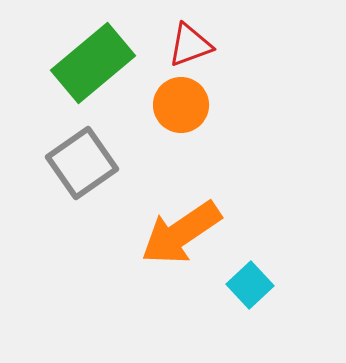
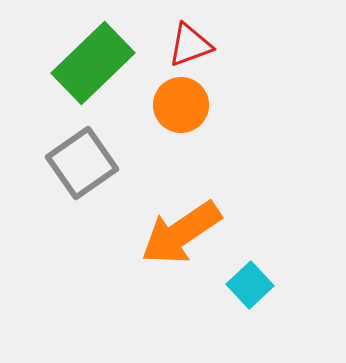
green rectangle: rotated 4 degrees counterclockwise
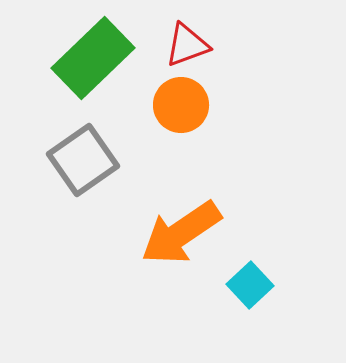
red triangle: moved 3 px left
green rectangle: moved 5 px up
gray square: moved 1 px right, 3 px up
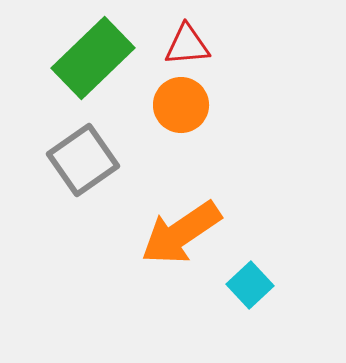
red triangle: rotated 15 degrees clockwise
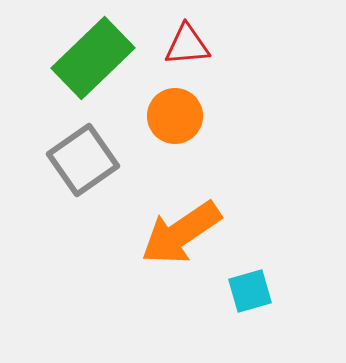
orange circle: moved 6 px left, 11 px down
cyan square: moved 6 px down; rotated 27 degrees clockwise
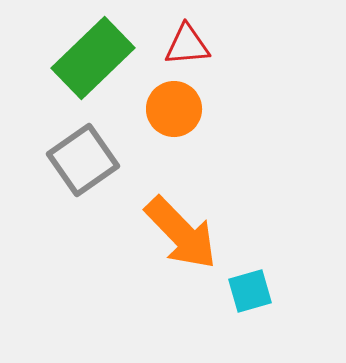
orange circle: moved 1 px left, 7 px up
orange arrow: rotated 100 degrees counterclockwise
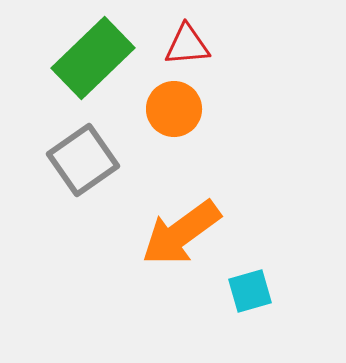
orange arrow: rotated 98 degrees clockwise
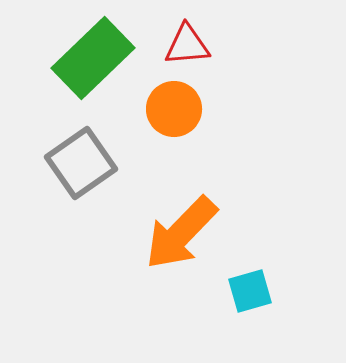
gray square: moved 2 px left, 3 px down
orange arrow: rotated 10 degrees counterclockwise
